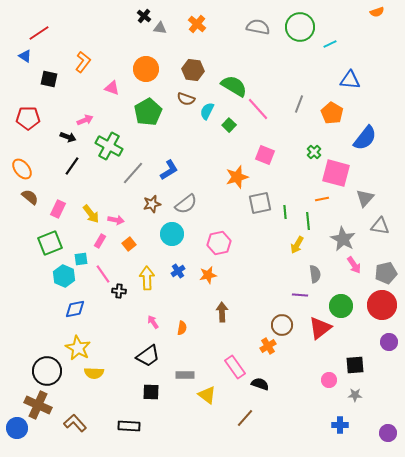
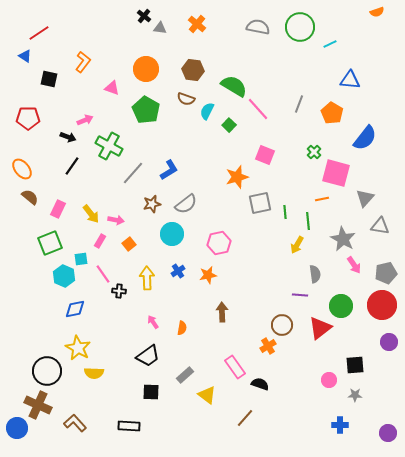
green pentagon at (148, 112): moved 2 px left, 2 px up; rotated 12 degrees counterclockwise
gray rectangle at (185, 375): rotated 42 degrees counterclockwise
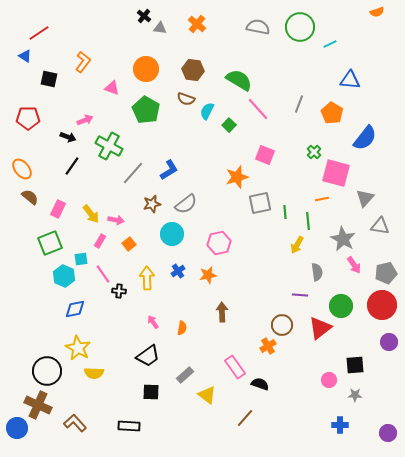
green semicircle at (234, 86): moved 5 px right, 6 px up
gray semicircle at (315, 274): moved 2 px right, 2 px up
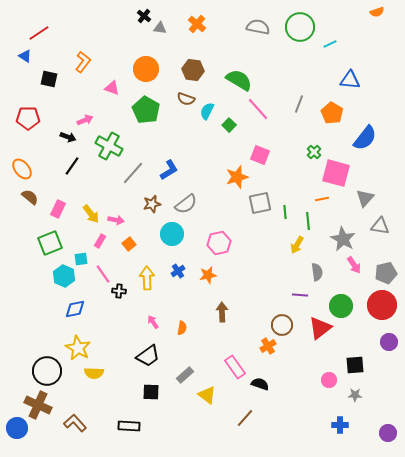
pink square at (265, 155): moved 5 px left
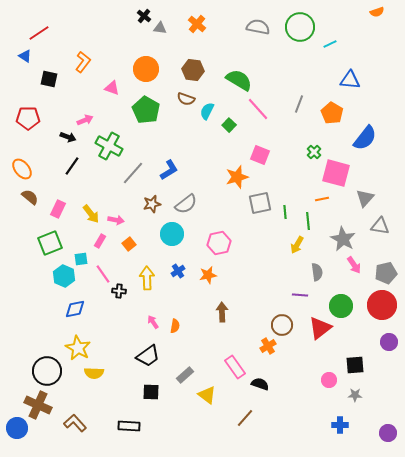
orange semicircle at (182, 328): moved 7 px left, 2 px up
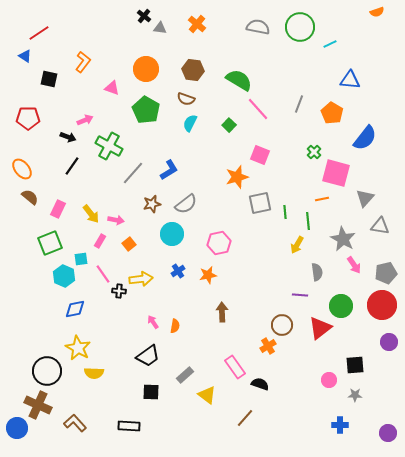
cyan semicircle at (207, 111): moved 17 px left, 12 px down
yellow arrow at (147, 278): moved 6 px left, 1 px down; rotated 85 degrees clockwise
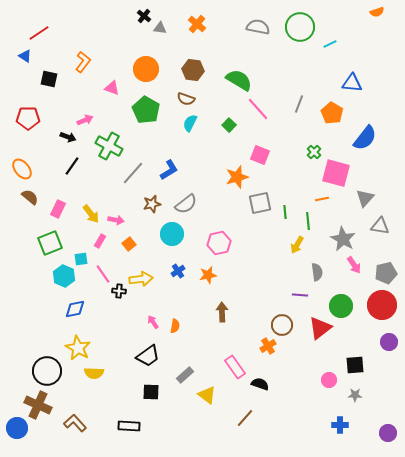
blue triangle at (350, 80): moved 2 px right, 3 px down
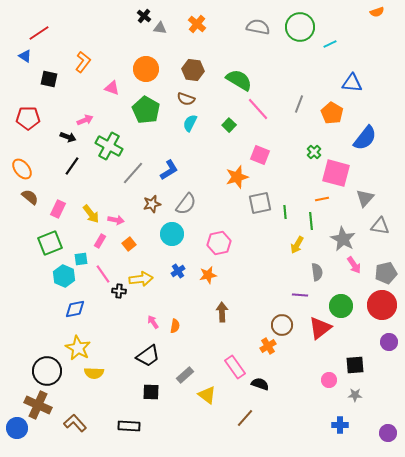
gray semicircle at (186, 204): rotated 15 degrees counterclockwise
green line at (308, 221): moved 3 px right
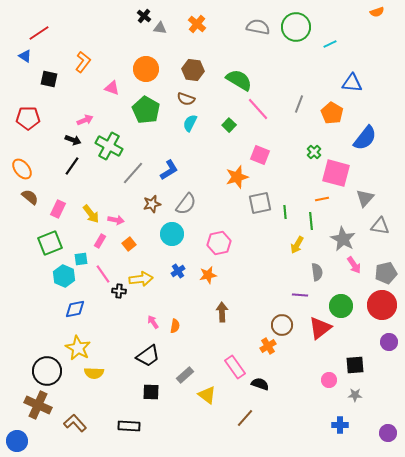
green circle at (300, 27): moved 4 px left
black arrow at (68, 137): moved 5 px right, 3 px down
blue circle at (17, 428): moved 13 px down
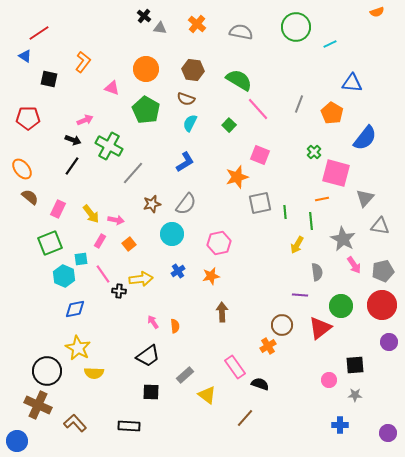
gray semicircle at (258, 27): moved 17 px left, 5 px down
blue L-shape at (169, 170): moved 16 px right, 8 px up
gray pentagon at (386, 273): moved 3 px left, 2 px up
orange star at (208, 275): moved 3 px right, 1 px down
orange semicircle at (175, 326): rotated 16 degrees counterclockwise
